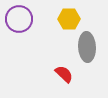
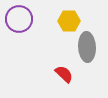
yellow hexagon: moved 2 px down
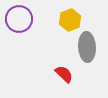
yellow hexagon: moved 1 px right, 1 px up; rotated 20 degrees counterclockwise
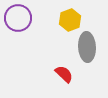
purple circle: moved 1 px left, 1 px up
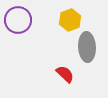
purple circle: moved 2 px down
red semicircle: moved 1 px right
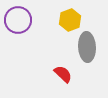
red semicircle: moved 2 px left
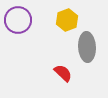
yellow hexagon: moved 3 px left
red semicircle: moved 1 px up
